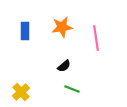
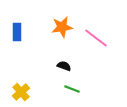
blue rectangle: moved 8 px left, 1 px down
pink line: rotated 45 degrees counterclockwise
black semicircle: rotated 120 degrees counterclockwise
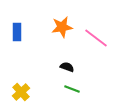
black semicircle: moved 3 px right, 1 px down
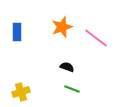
orange star: rotated 10 degrees counterclockwise
yellow cross: rotated 24 degrees clockwise
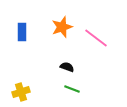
blue rectangle: moved 5 px right
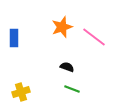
blue rectangle: moved 8 px left, 6 px down
pink line: moved 2 px left, 1 px up
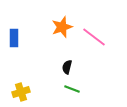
black semicircle: rotated 96 degrees counterclockwise
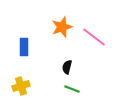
blue rectangle: moved 10 px right, 9 px down
yellow cross: moved 6 px up
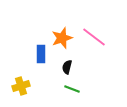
orange star: moved 11 px down
blue rectangle: moved 17 px right, 7 px down
